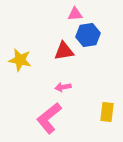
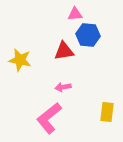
blue hexagon: rotated 15 degrees clockwise
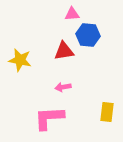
pink triangle: moved 3 px left
pink L-shape: rotated 36 degrees clockwise
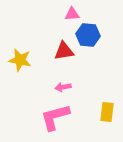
pink L-shape: moved 6 px right, 1 px up; rotated 12 degrees counterclockwise
